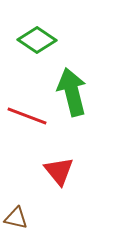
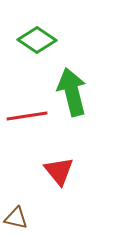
red line: rotated 30 degrees counterclockwise
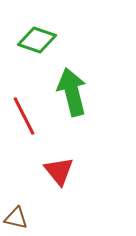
green diamond: rotated 15 degrees counterclockwise
red line: moved 3 px left; rotated 72 degrees clockwise
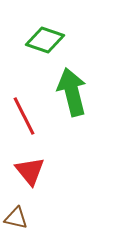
green diamond: moved 8 px right
red triangle: moved 29 px left
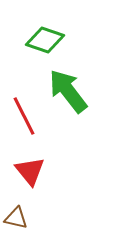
green arrow: moved 4 px left, 1 px up; rotated 24 degrees counterclockwise
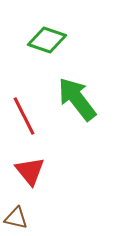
green diamond: moved 2 px right
green arrow: moved 9 px right, 8 px down
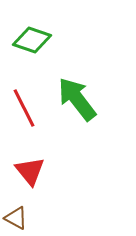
green diamond: moved 15 px left
red line: moved 8 px up
brown triangle: rotated 15 degrees clockwise
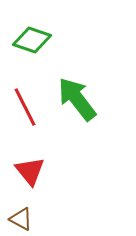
red line: moved 1 px right, 1 px up
brown triangle: moved 5 px right, 1 px down
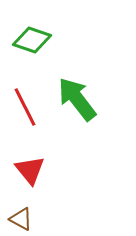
red triangle: moved 1 px up
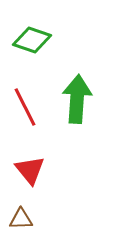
green arrow: rotated 42 degrees clockwise
brown triangle: rotated 30 degrees counterclockwise
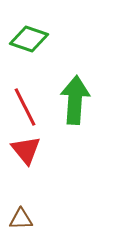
green diamond: moved 3 px left, 1 px up
green arrow: moved 2 px left, 1 px down
red triangle: moved 4 px left, 20 px up
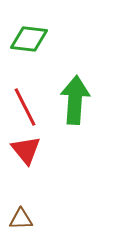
green diamond: rotated 12 degrees counterclockwise
